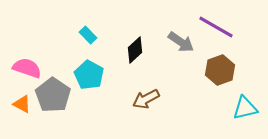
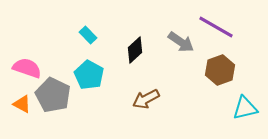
gray pentagon: rotated 8 degrees counterclockwise
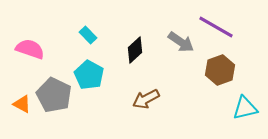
pink semicircle: moved 3 px right, 19 px up
gray pentagon: moved 1 px right
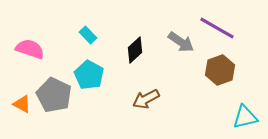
purple line: moved 1 px right, 1 px down
cyan triangle: moved 9 px down
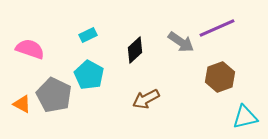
purple line: rotated 54 degrees counterclockwise
cyan rectangle: rotated 72 degrees counterclockwise
brown hexagon: moved 7 px down
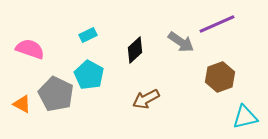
purple line: moved 4 px up
gray pentagon: moved 2 px right, 1 px up
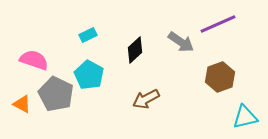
purple line: moved 1 px right
pink semicircle: moved 4 px right, 11 px down
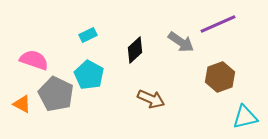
brown arrow: moved 5 px right; rotated 128 degrees counterclockwise
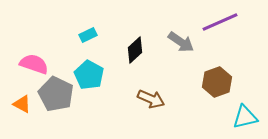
purple line: moved 2 px right, 2 px up
pink semicircle: moved 4 px down
brown hexagon: moved 3 px left, 5 px down
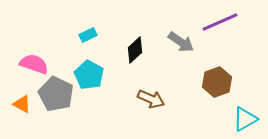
cyan triangle: moved 2 px down; rotated 16 degrees counterclockwise
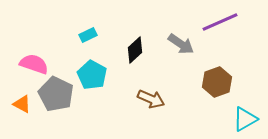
gray arrow: moved 2 px down
cyan pentagon: moved 3 px right
